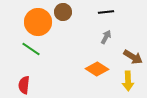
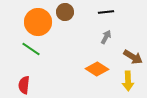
brown circle: moved 2 px right
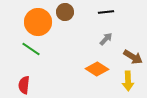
gray arrow: moved 2 px down; rotated 16 degrees clockwise
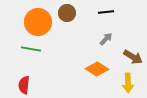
brown circle: moved 2 px right, 1 px down
green line: rotated 24 degrees counterclockwise
yellow arrow: moved 2 px down
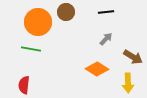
brown circle: moved 1 px left, 1 px up
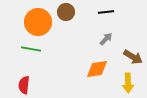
orange diamond: rotated 40 degrees counterclockwise
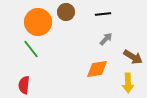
black line: moved 3 px left, 2 px down
green line: rotated 42 degrees clockwise
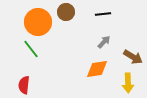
gray arrow: moved 2 px left, 3 px down
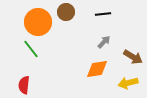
yellow arrow: rotated 78 degrees clockwise
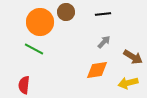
orange circle: moved 2 px right
green line: moved 3 px right; rotated 24 degrees counterclockwise
orange diamond: moved 1 px down
